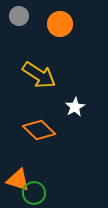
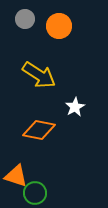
gray circle: moved 6 px right, 3 px down
orange circle: moved 1 px left, 2 px down
orange diamond: rotated 32 degrees counterclockwise
orange triangle: moved 2 px left, 4 px up
green circle: moved 1 px right
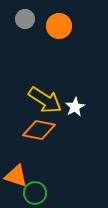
yellow arrow: moved 6 px right, 25 px down
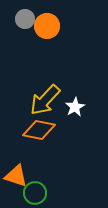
orange circle: moved 12 px left
yellow arrow: rotated 100 degrees clockwise
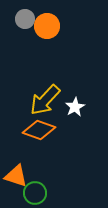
orange diamond: rotated 8 degrees clockwise
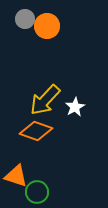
orange diamond: moved 3 px left, 1 px down
green circle: moved 2 px right, 1 px up
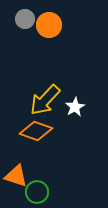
orange circle: moved 2 px right, 1 px up
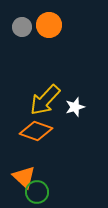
gray circle: moved 3 px left, 8 px down
white star: rotated 12 degrees clockwise
orange triangle: moved 8 px right, 1 px down; rotated 25 degrees clockwise
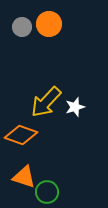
orange circle: moved 1 px up
yellow arrow: moved 1 px right, 2 px down
orange diamond: moved 15 px left, 4 px down
orange triangle: rotated 25 degrees counterclockwise
green circle: moved 10 px right
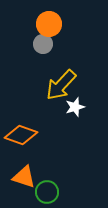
gray circle: moved 21 px right, 17 px down
yellow arrow: moved 15 px right, 17 px up
